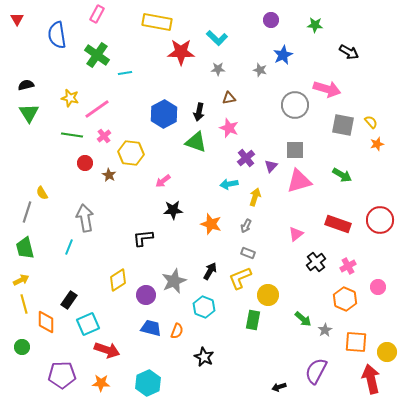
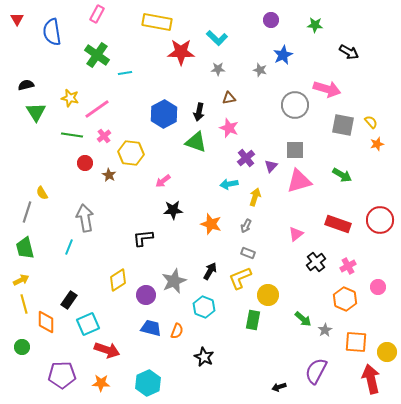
blue semicircle at (57, 35): moved 5 px left, 3 px up
green triangle at (29, 113): moved 7 px right, 1 px up
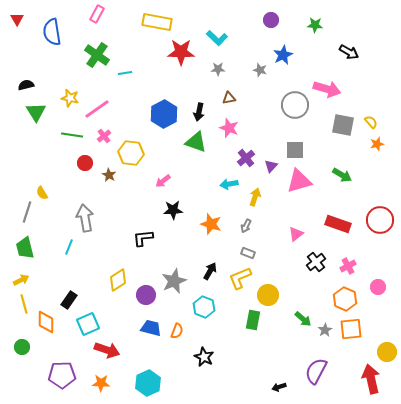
orange square at (356, 342): moved 5 px left, 13 px up; rotated 10 degrees counterclockwise
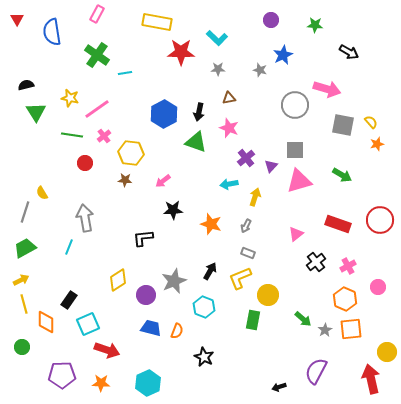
brown star at (109, 175): moved 16 px right, 5 px down; rotated 24 degrees counterclockwise
gray line at (27, 212): moved 2 px left
green trapezoid at (25, 248): rotated 75 degrees clockwise
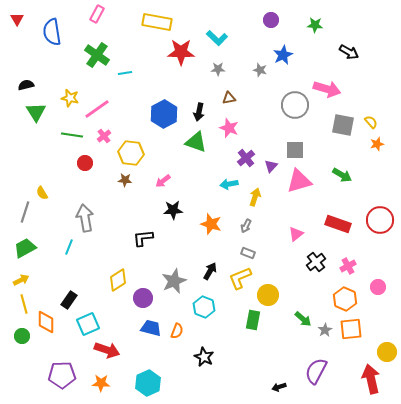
purple circle at (146, 295): moved 3 px left, 3 px down
green circle at (22, 347): moved 11 px up
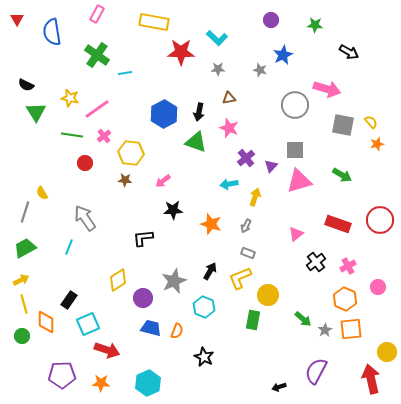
yellow rectangle at (157, 22): moved 3 px left
black semicircle at (26, 85): rotated 140 degrees counterclockwise
gray arrow at (85, 218): rotated 24 degrees counterclockwise
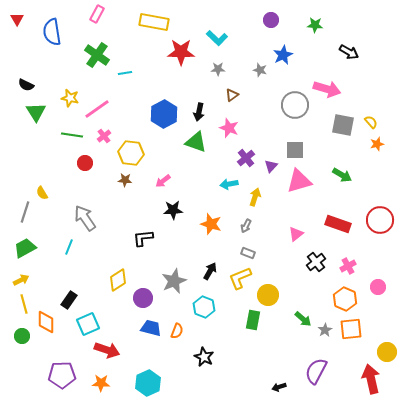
brown triangle at (229, 98): moved 3 px right, 3 px up; rotated 24 degrees counterclockwise
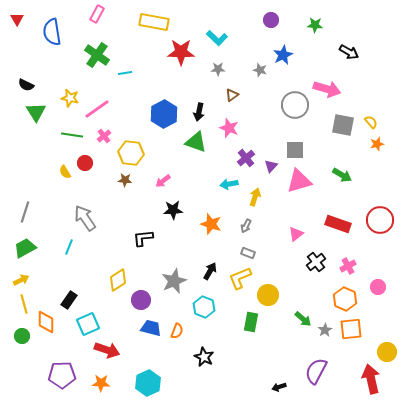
yellow semicircle at (42, 193): moved 23 px right, 21 px up
purple circle at (143, 298): moved 2 px left, 2 px down
green rectangle at (253, 320): moved 2 px left, 2 px down
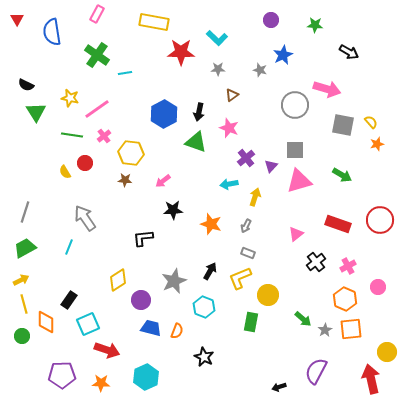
cyan hexagon at (148, 383): moved 2 px left, 6 px up
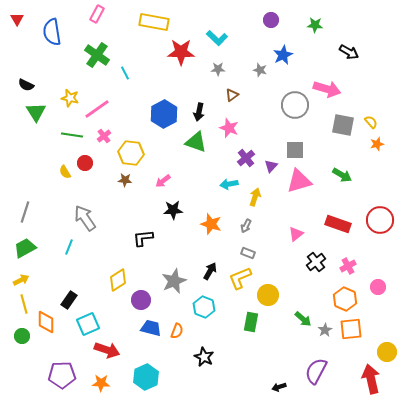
cyan line at (125, 73): rotated 72 degrees clockwise
